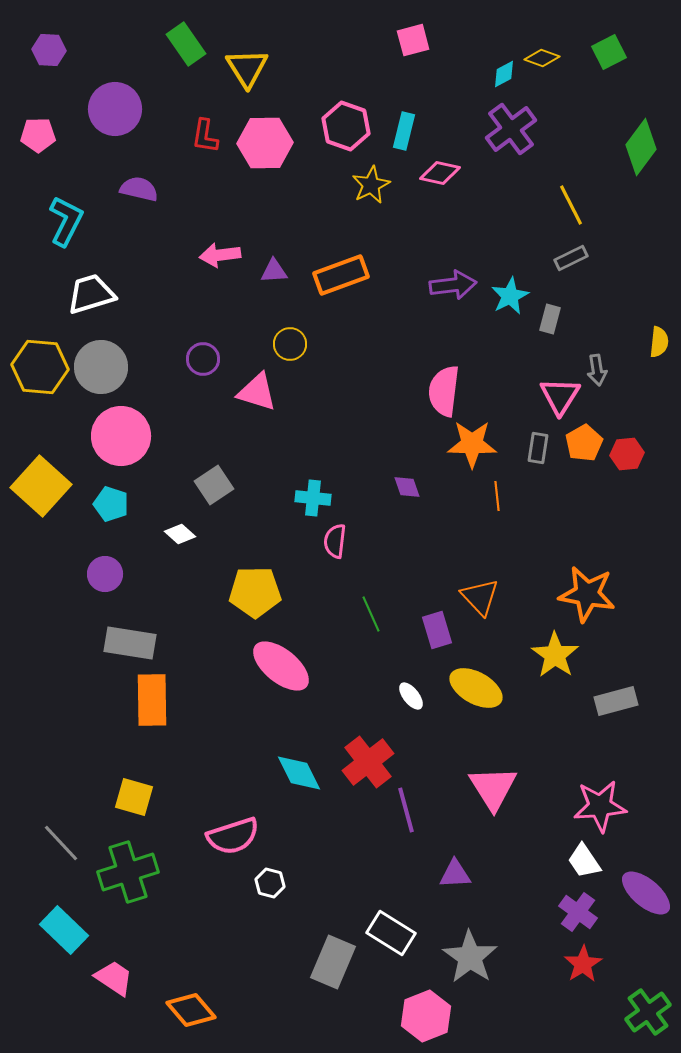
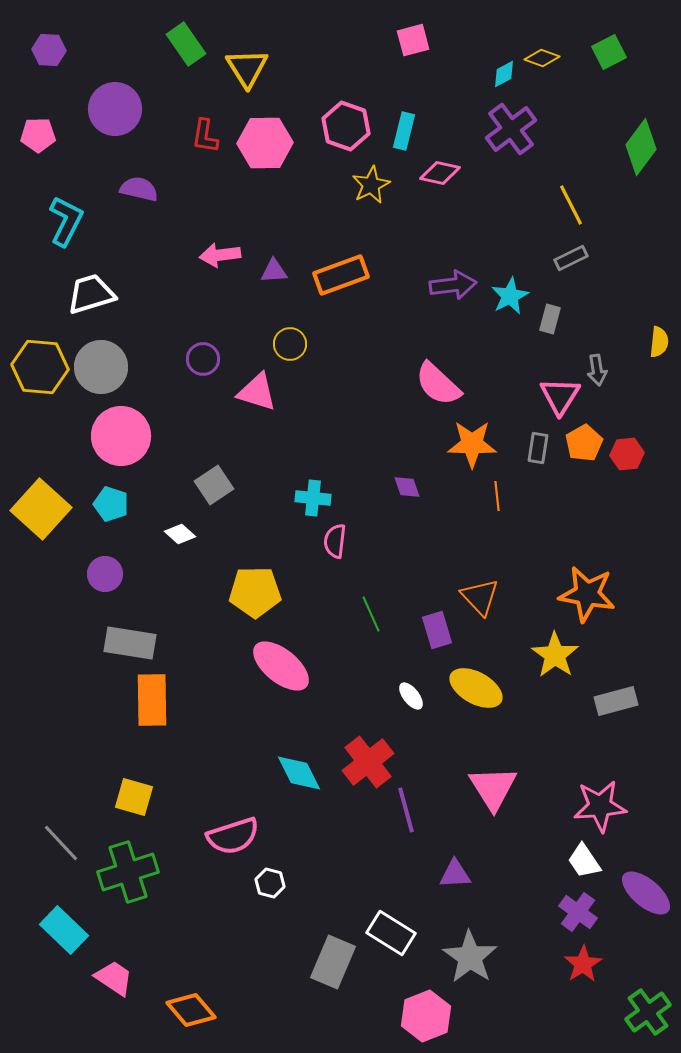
pink semicircle at (444, 391): moved 6 px left, 7 px up; rotated 54 degrees counterclockwise
yellow square at (41, 486): moved 23 px down
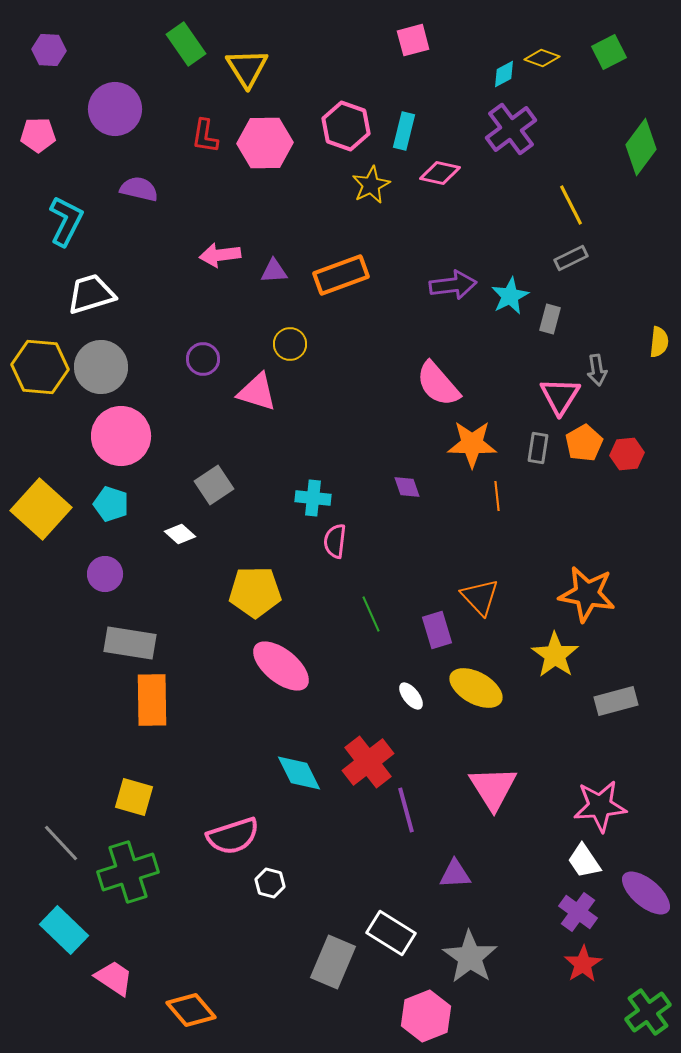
pink semicircle at (438, 384): rotated 6 degrees clockwise
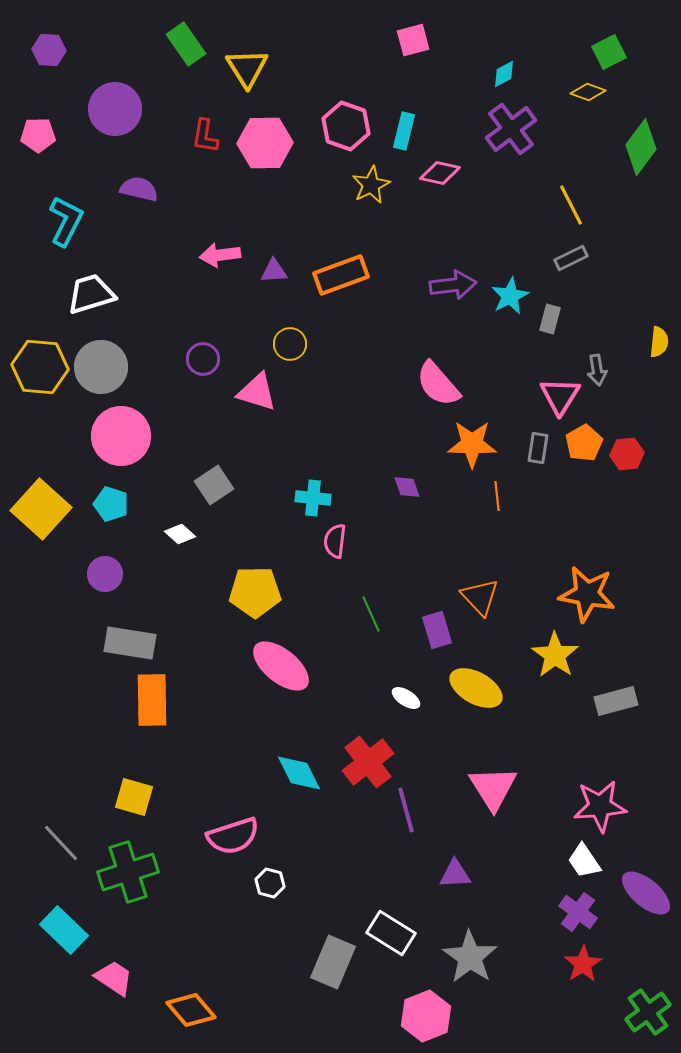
yellow diamond at (542, 58): moved 46 px right, 34 px down
white ellipse at (411, 696): moved 5 px left, 2 px down; rotated 20 degrees counterclockwise
